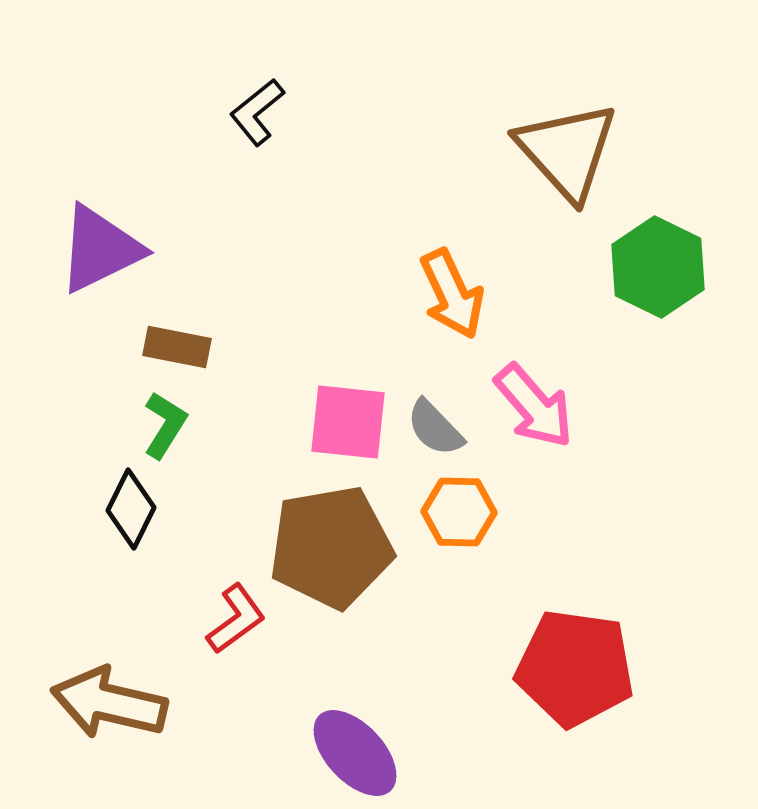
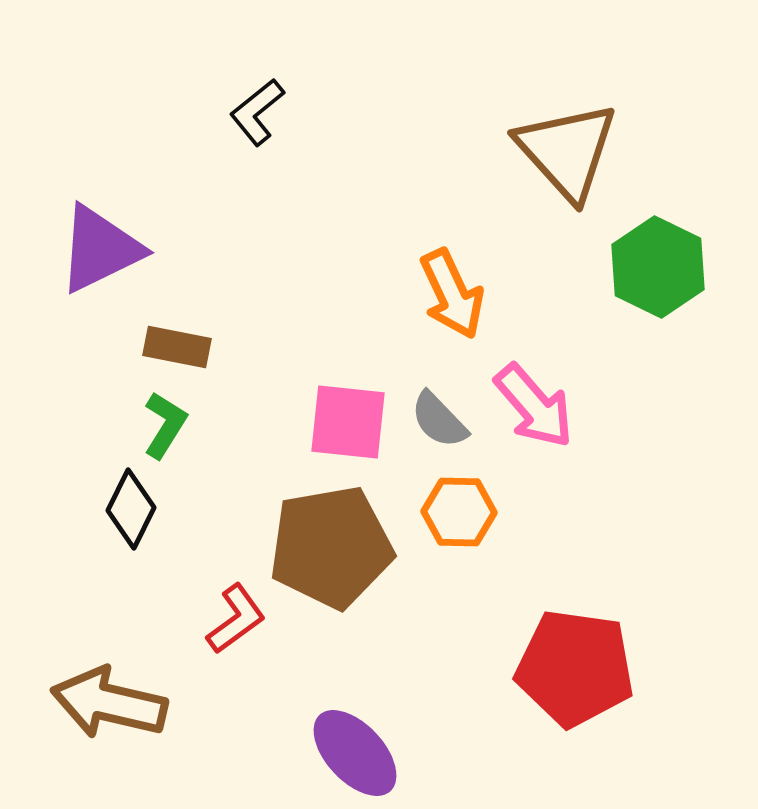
gray semicircle: moved 4 px right, 8 px up
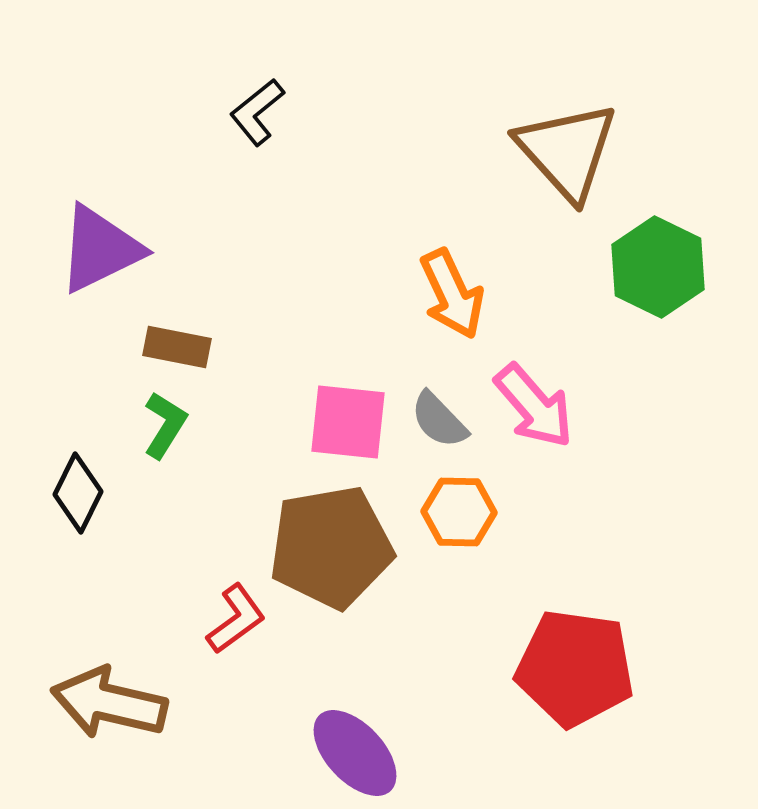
black diamond: moved 53 px left, 16 px up
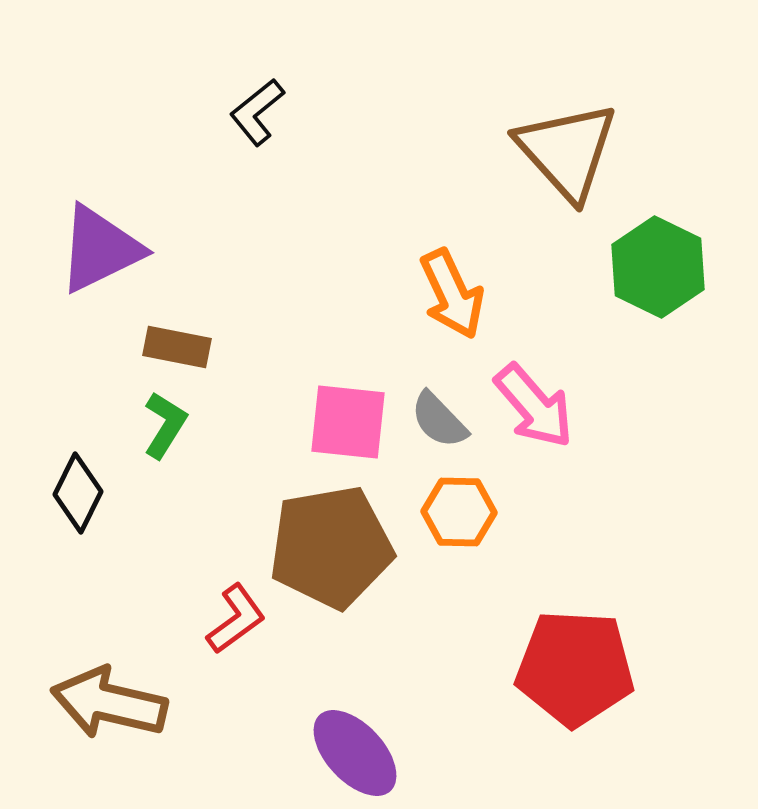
red pentagon: rotated 5 degrees counterclockwise
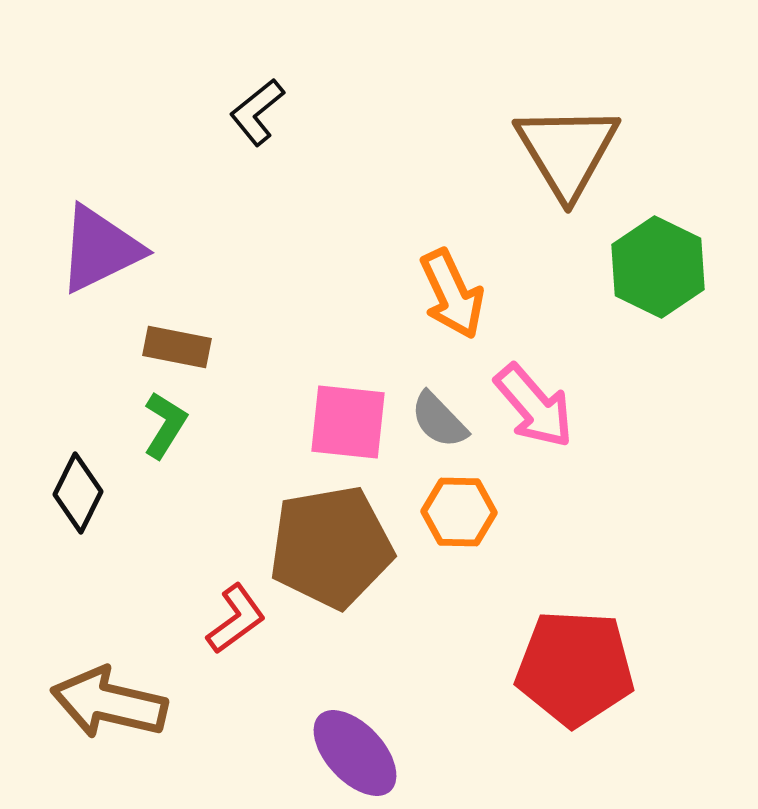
brown triangle: rotated 11 degrees clockwise
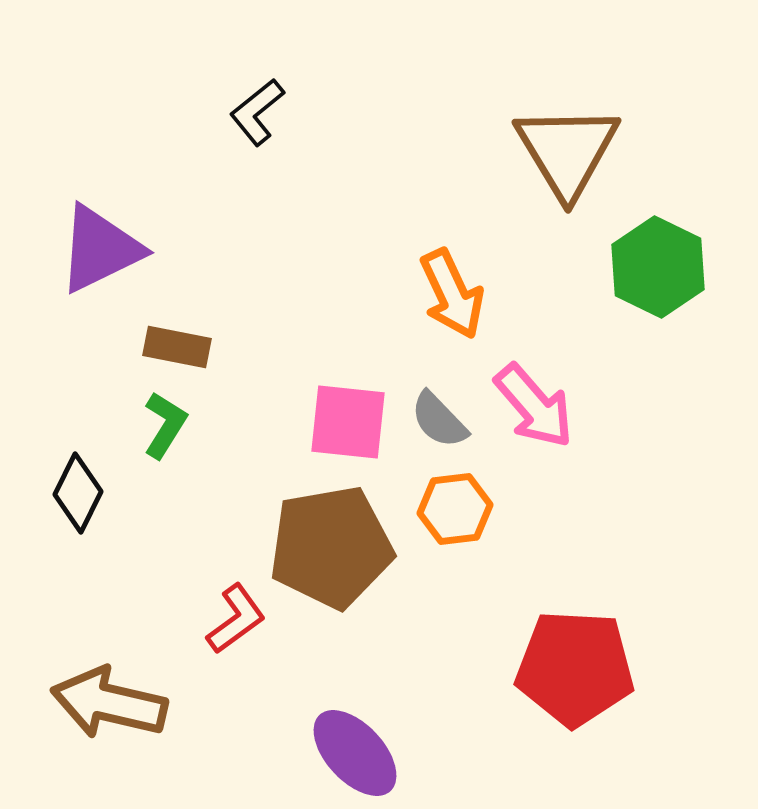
orange hexagon: moved 4 px left, 3 px up; rotated 8 degrees counterclockwise
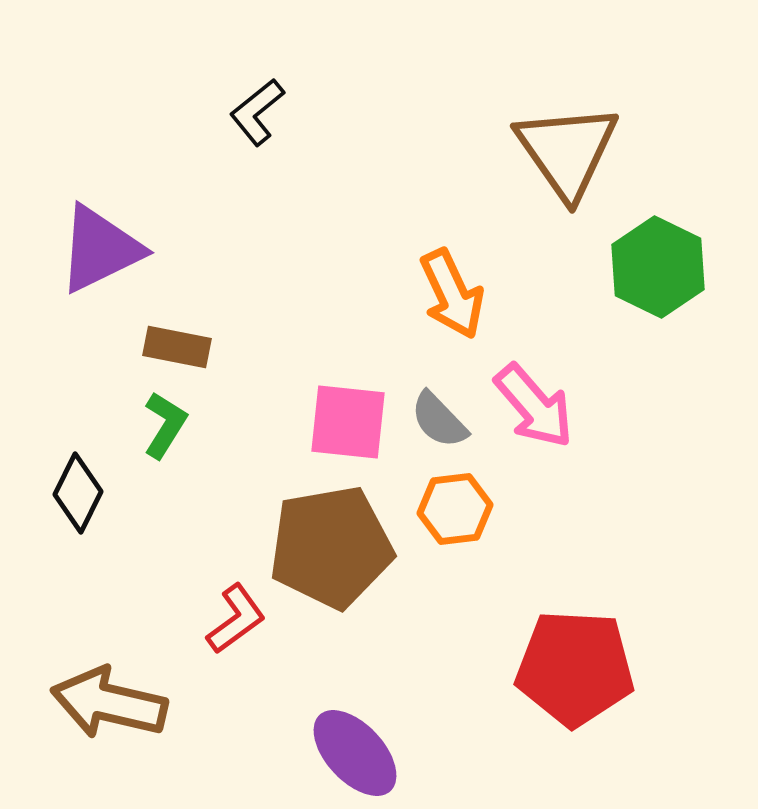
brown triangle: rotated 4 degrees counterclockwise
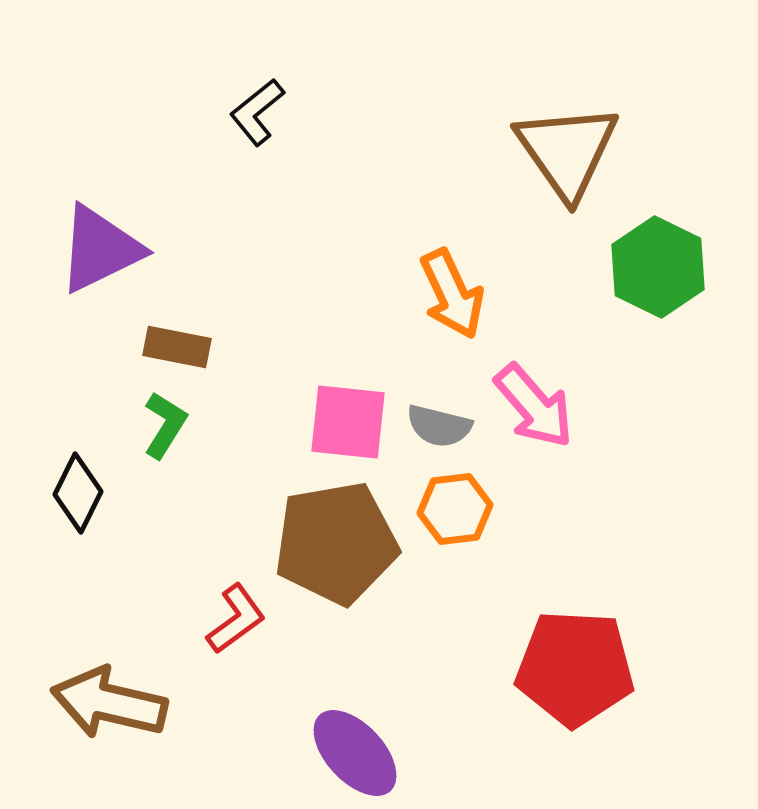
gray semicircle: moved 6 px down; rotated 32 degrees counterclockwise
brown pentagon: moved 5 px right, 4 px up
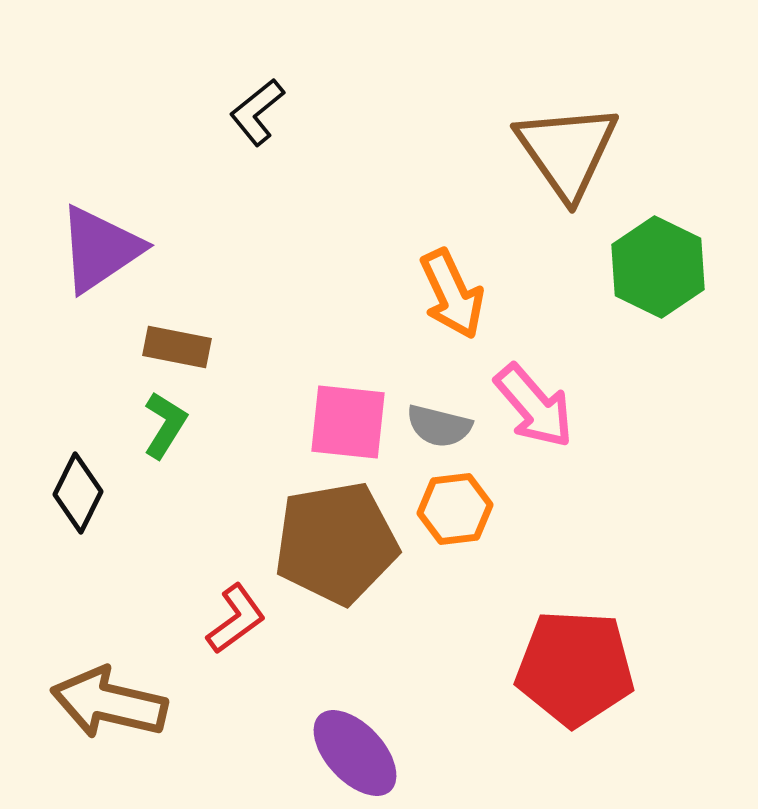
purple triangle: rotated 8 degrees counterclockwise
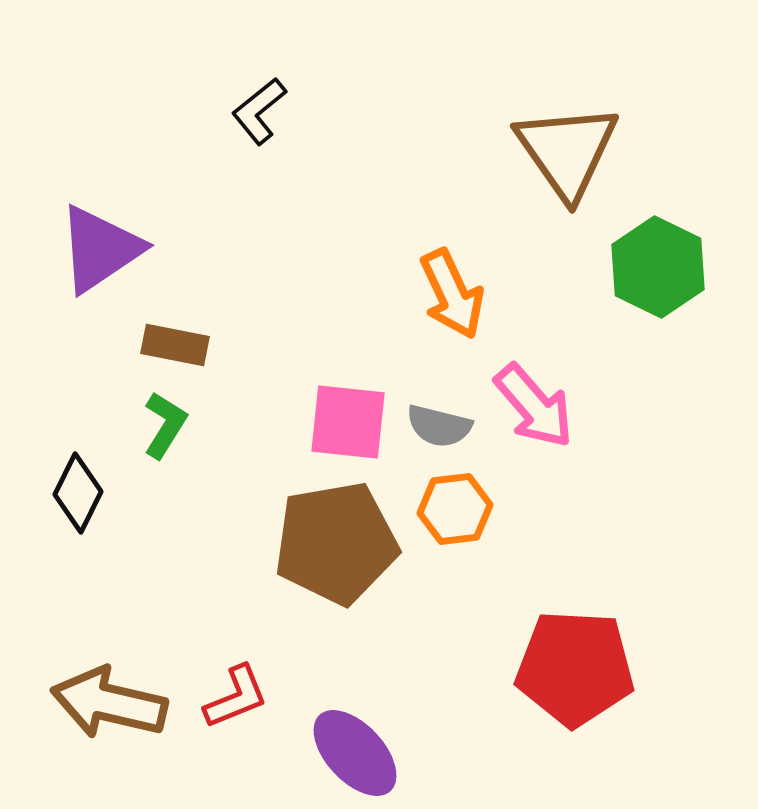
black L-shape: moved 2 px right, 1 px up
brown rectangle: moved 2 px left, 2 px up
red L-shape: moved 78 px down; rotated 14 degrees clockwise
